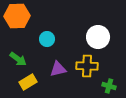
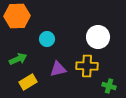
green arrow: rotated 60 degrees counterclockwise
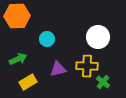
green cross: moved 6 px left, 4 px up; rotated 24 degrees clockwise
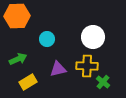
white circle: moved 5 px left
